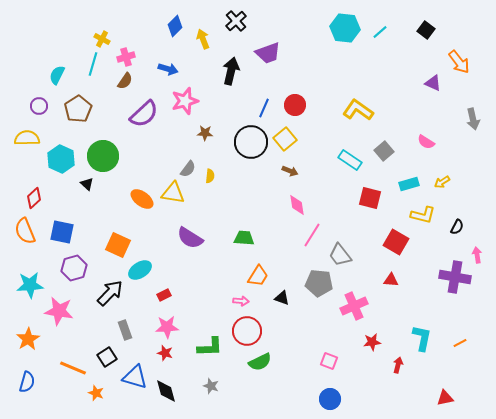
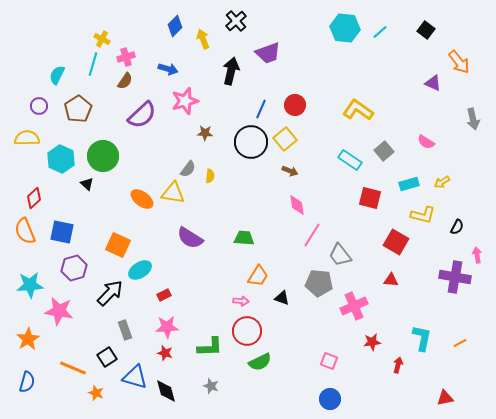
blue line at (264, 108): moved 3 px left, 1 px down
purple semicircle at (144, 114): moved 2 px left, 1 px down
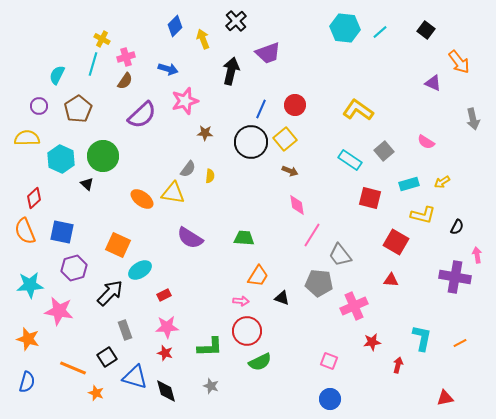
orange star at (28, 339): rotated 25 degrees counterclockwise
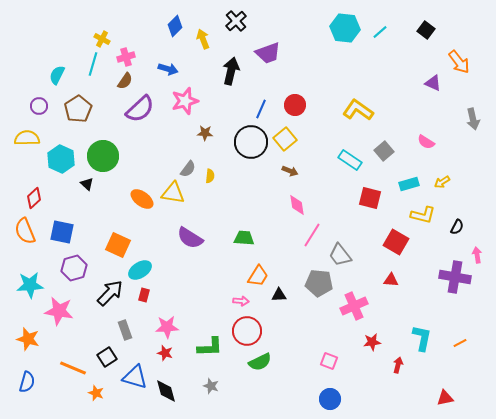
purple semicircle at (142, 115): moved 2 px left, 6 px up
red rectangle at (164, 295): moved 20 px left; rotated 48 degrees counterclockwise
black triangle at (282, 298): moved 3 px left, 3 px up; rotated 21 degrees counterclockwise
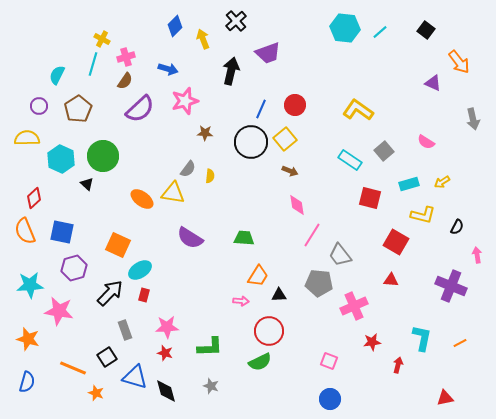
purple cross at (455, 277): moved 4 px left, 9 px down; rotated 12 degrees clockwise
red circle at (247, 331): moved 22 px right
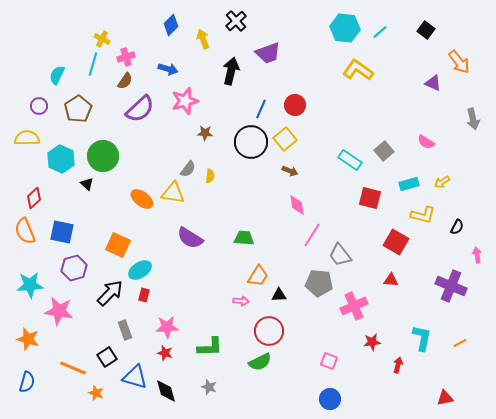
blue diamond at (175, 26): moved 4 px left, 1 px up
yellow L-shape at (358, 110): moved 40 px up
gray star at (211, 386): moved 2 px left, 1 px down
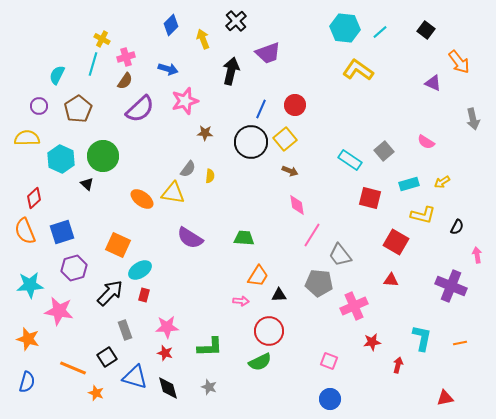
blue square at (62, 232): rotated 30 degrees counterclockwise
orange line at (460, 343): rotated 16 degrees clockwise
black diamond at (166, 391): moved 2 px right, 3 px up
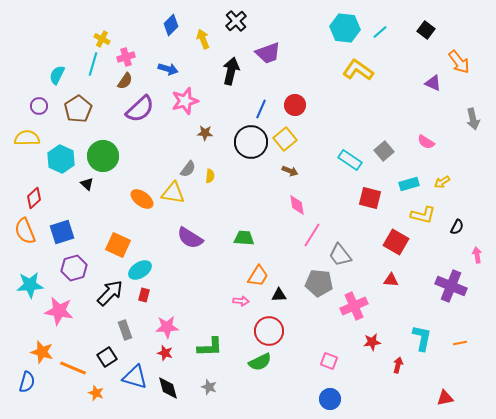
orange star at (28, 339): moved 14 px right, 13 px down
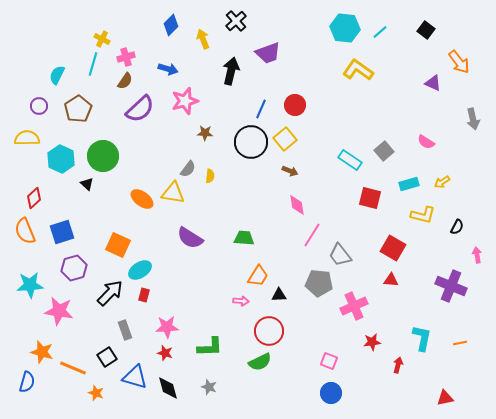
red square at (396, 242): moved 3 px left, 6 px down
blue circle at (330, 399): moved 1 px right, 6 px up
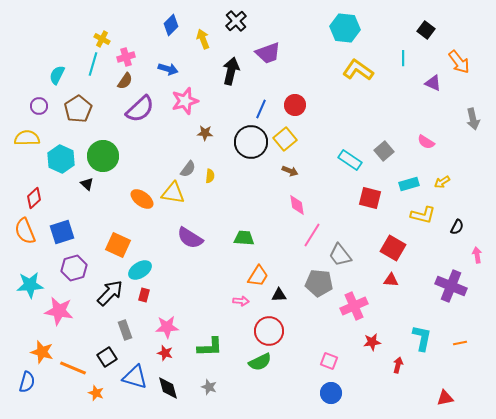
cyan line at (380, 32): moved 23 px right, 26 px down; rotated 49 degrees counterclockwise
